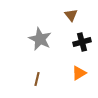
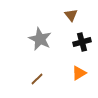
brown line: rotated 32 degrees clockwise
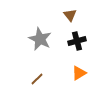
brown triangle: moved 1 px left
black cross: moved 5 px left, 1 px up
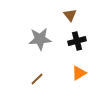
gray star: rotated 30 degrees counterclockwise
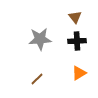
brown triangle: moved 5 px right, 2 px down
black cross: rotated 12 degrees clockwise
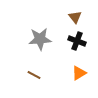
black cross: rotated 24 degrees clockwise
brown line: moved 3 px left, 4 px up; rotated 72 degrees clockwise
